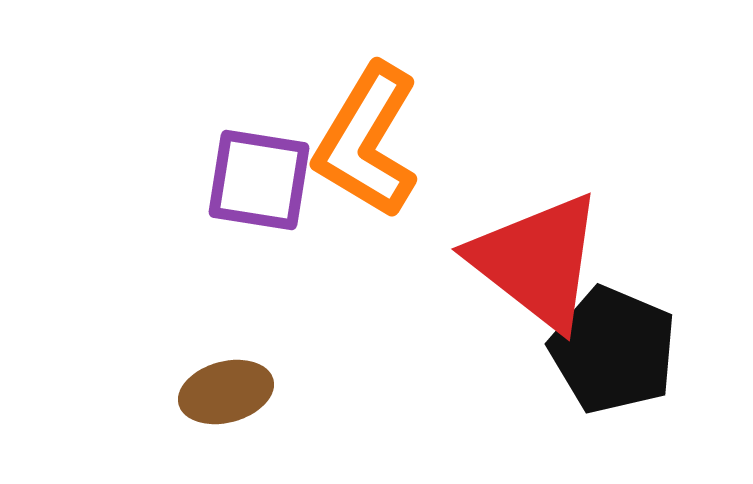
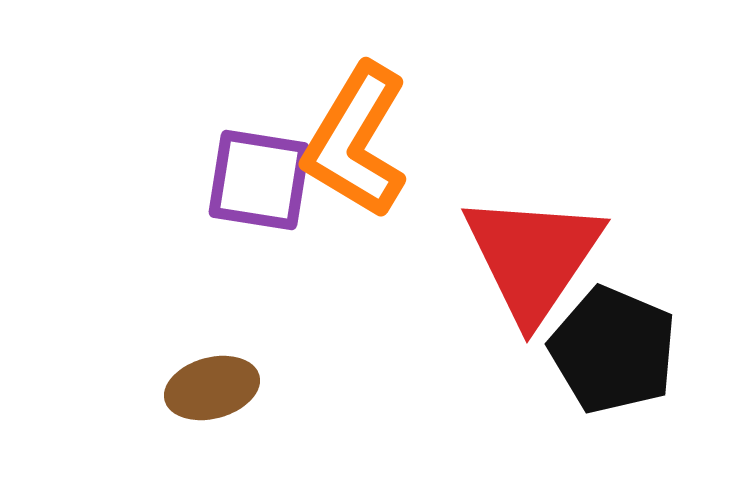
orange L-shape: moved 11 px left
red triangle: moved 4 px left, 4 px up; rotated 26 degrees clockwise
brown ellipse: moved 14 px left, 4 px up
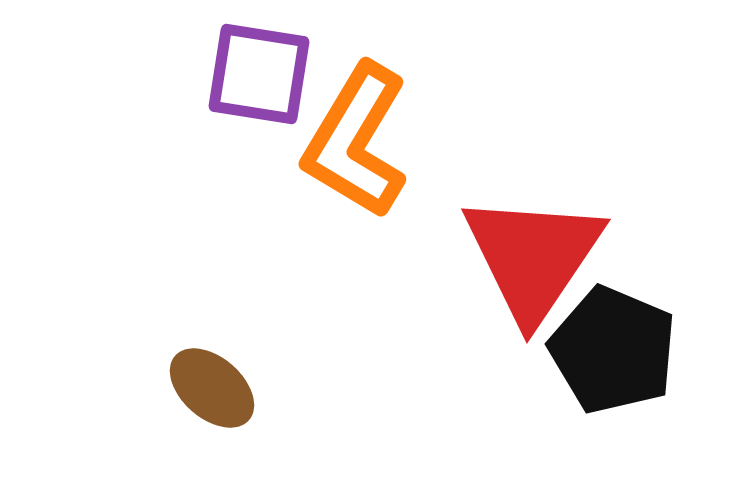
purple square: moved 106 px up
brown ellipse: rotated 56 degrees clockwise
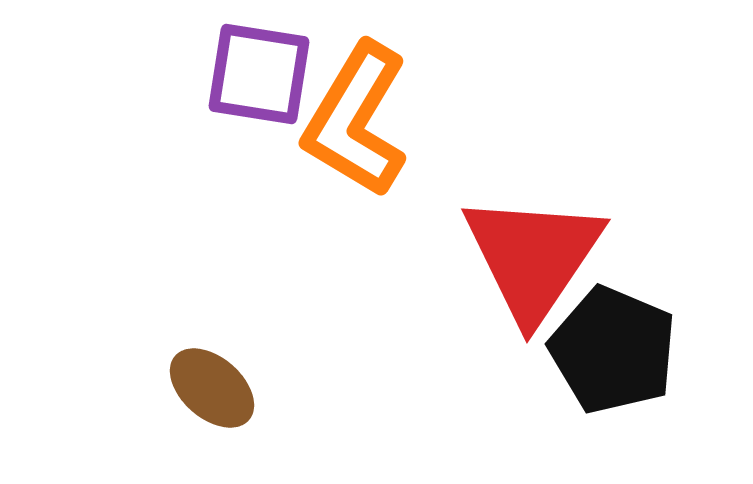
orange L-shape: moved 21 px up
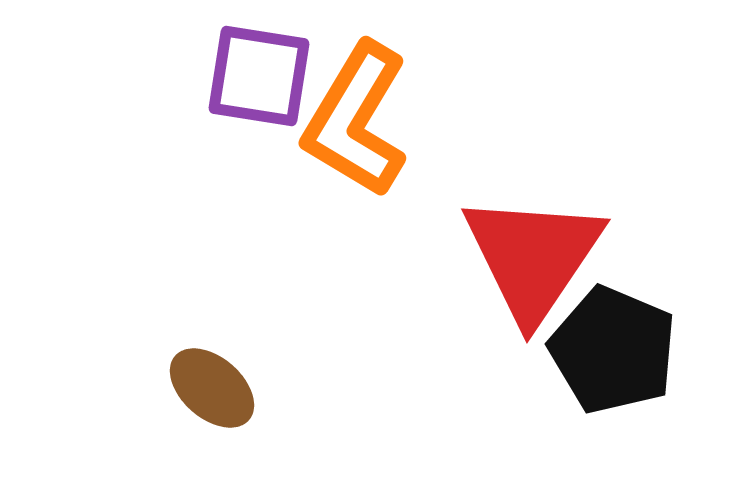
purple square: moved 2 px down
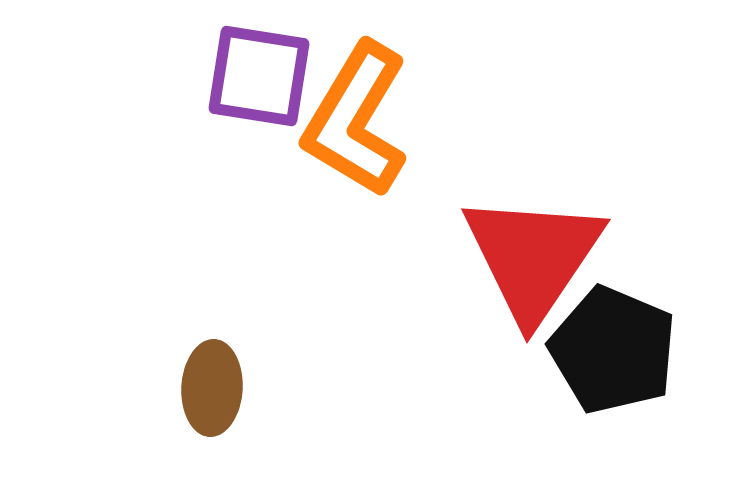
brown ellipse: rotated 52 degrees clockwise
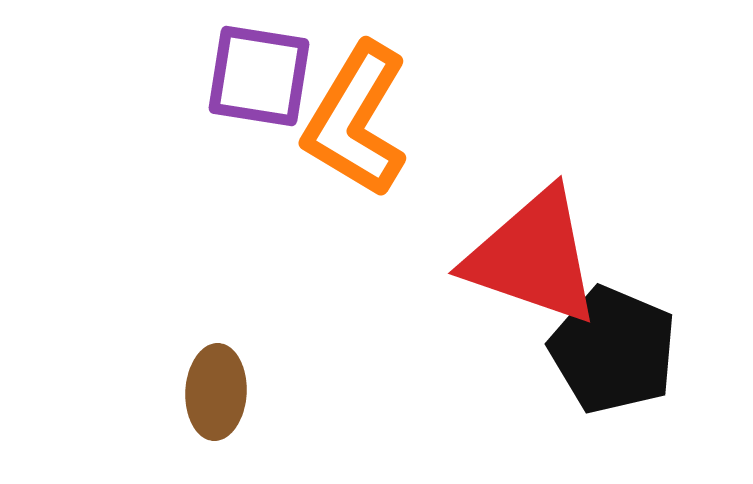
red triangle: rotated 45 degrees counterclockwise
brown ellipse: moved 4 px right, 4 px down
